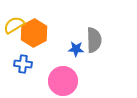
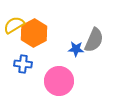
gray semicircle: rotated 25 degrees clockwise
pink circle: moved 4 px left
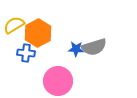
orange hexagon: moved 4 px right
gray semicircle: moved 7 px down; rotated 50 degrees clockwise
blue cross: moved 3 px right, 11 px up
pink circle: moved 1 px left
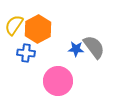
yellow semicircle: rotated 25 degrees counterclockwise
orange hexagon: moved 4 px up
gray semicircle: rotated 110 degrees counterclockwise
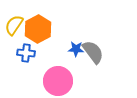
gray semicircle: moved 1 px left, 5 px down
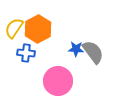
yellow semicircle: moved 3 px down
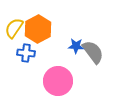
blue star: moved 3 px up
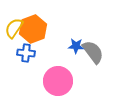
orange hexagon: moved 5 px left; rotated 8 degrees clockwise
